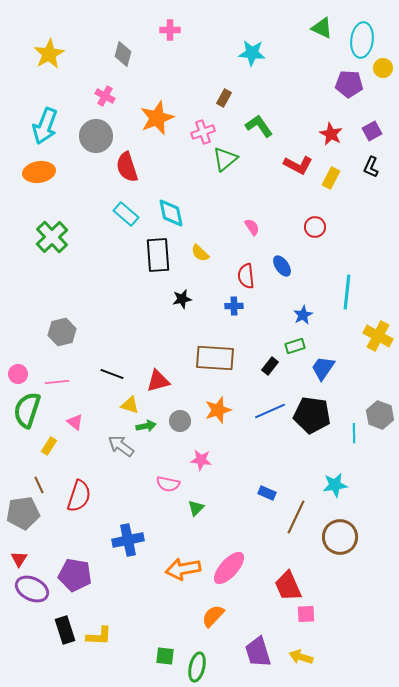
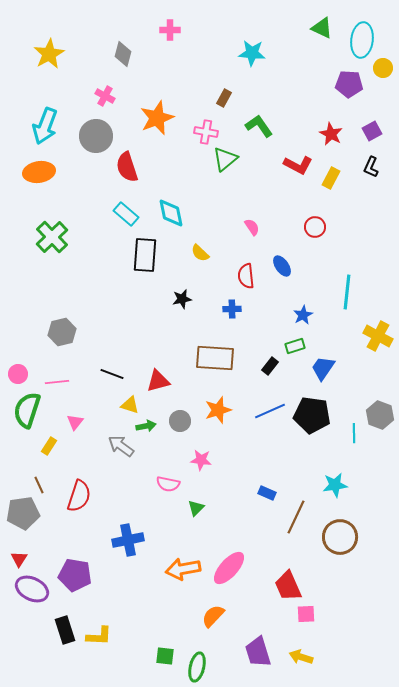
pink cross at (203, 132): moved 3 px right; rotated 30 degrees clockwise
black rectangle at (158, 255): moved 13 px left; rotated 8 degrees clockwise
blue cross at (234, 306): moved 2 px left, 3 px down
pink triangle at (75, 422): rotated 30 degrees clockwise
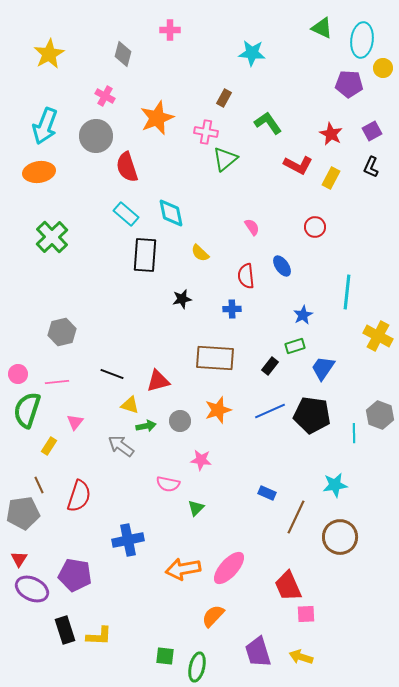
green L-shape at (259, 126): moved 9 px right, 3 px up
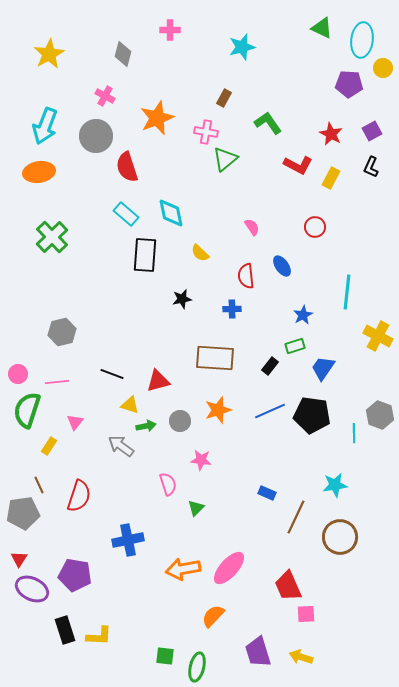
cyan star at (252, 53): moved 10 px left, 6 px up; rotated 20 degrees counterclockwise
pink semicircle at (168, 484): rotated 120 degrees counterclockwise
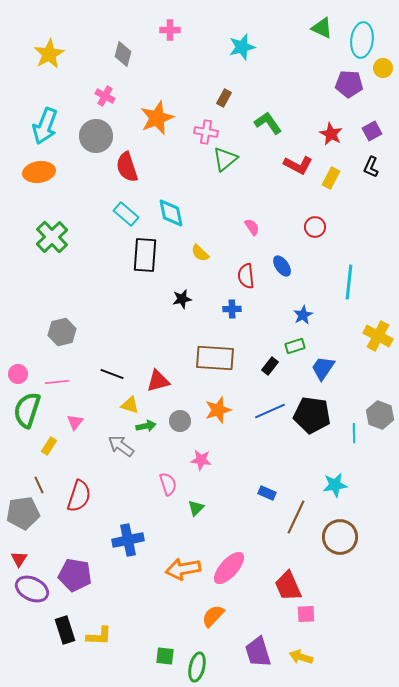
cyan line at (347, 292): moved 2 px right, 10 px up
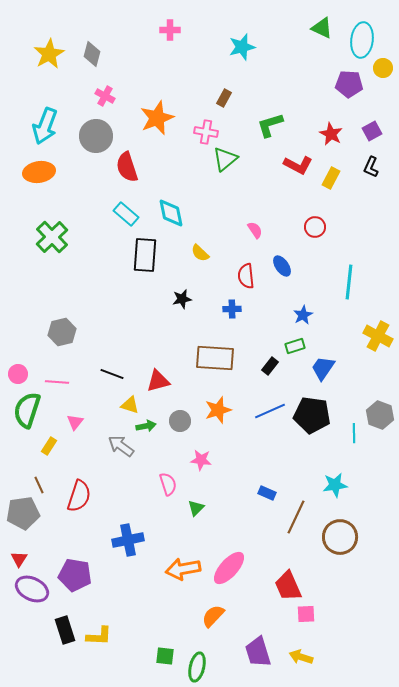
gray diamond at (123, 54): moved 31 px left
green L-shape at (268, 123): moved 2 px right, 2 px down; rotated 72 degrees counterclockwise
pink semicircle at (252, 227): moved 3 px right, 3 px down
pink line at (57, 382): rotated 10 degrees clockwise
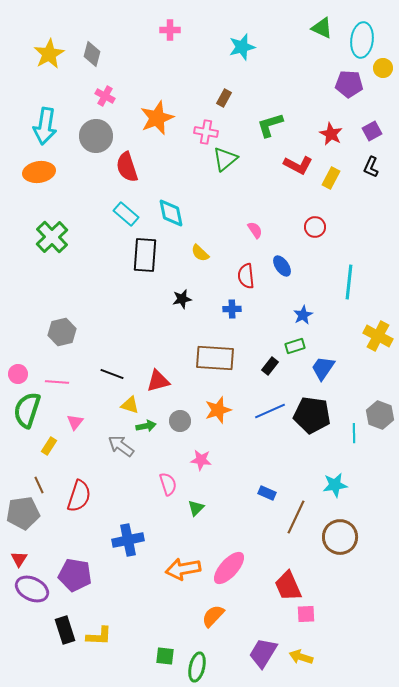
cyan arrow at (45, 126): rotated 12 degrees counterclockwise
purple trapezoid at (258, 652): moved 5 px right, 1 px down; rotated 48 degrees clockwise
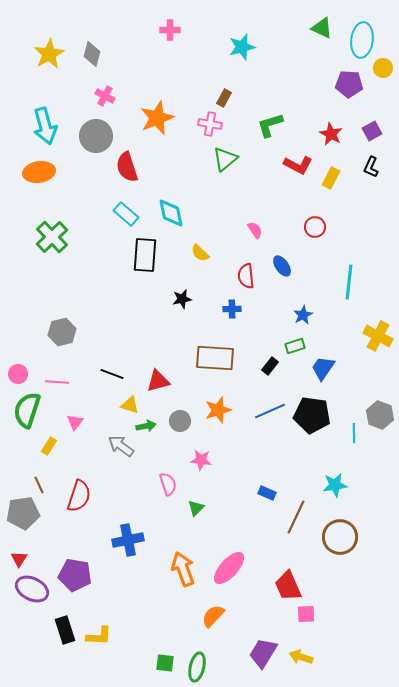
cyan arrow at (45, 126): rotated 24 degrees counterclockwise
pink cross at (206, 132): moved 4 px right, 8 px up
orange arrow at (183, 569): rotated 80 degrees clockwise
green square at (165, 656): moved 7 px down
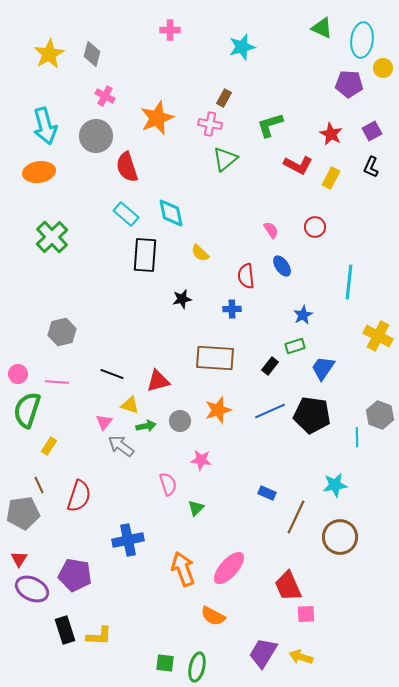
pink semicircle at (255, 230): moved 16 px right
pink triangle at (75, 422): moved 29 px right
cyan line at (354, 433): moved 3 px right, 4 px down
orange semicircle at (213, 616): rotated 105 degrees counterclockwise
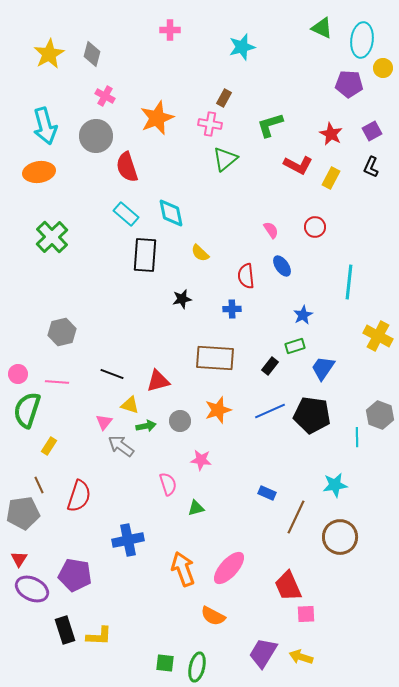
green triangle at (196, 508): rotated 30 degrees clockwise
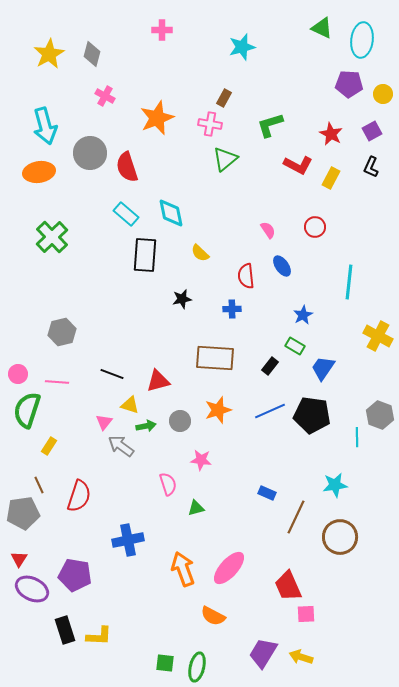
pink cross at (170, 30): moved 8 px left
yellow circle at (383, 68): moved 26 px down
gray circle at (96, 136): moved 6 px left, 17 px down
pink semicircle at (271, 230): moved 3 px left
green rectangle at (295, 346): rotated 48 degrees clockwise
